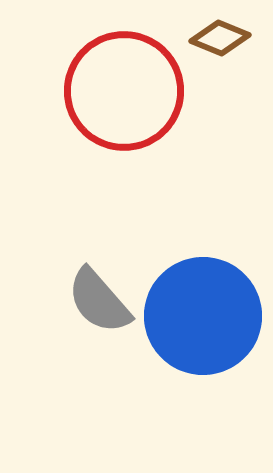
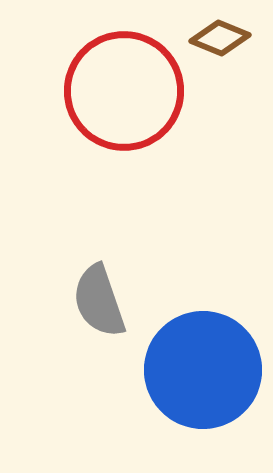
gray semicircle: rotated 22 degrees clockwise
blue circle: moved 54 px down
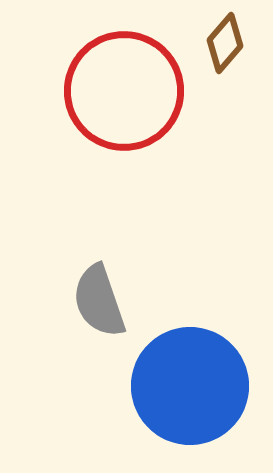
brown diamond: moved 5 px right, 5 px down; rotated 72 degrees counterclockwise
blue circle: moved 13 px left, 16 px down
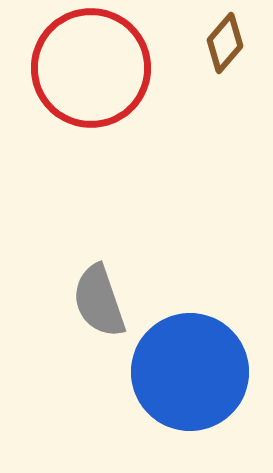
red circle: moved 33 px left, 23 px up
blue circle: moved 14 px up
